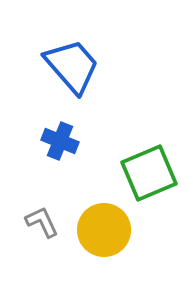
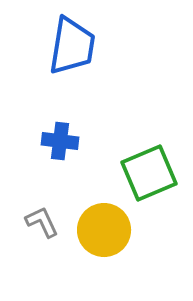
blue trapezoid: moved 20 px up; rotated 50 degrees clockwise
blue cross: rotated 15 degrees counterclockwise
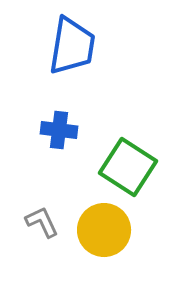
blue cross: moved 1 px left, 11 px up
green square: moved 21 px left, 6 px up; rotated 34 degrees counterclockwise
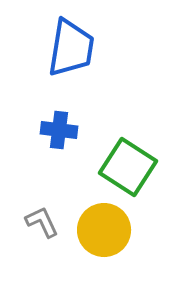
blue trapezoid: moved 1 px left, 2 px down
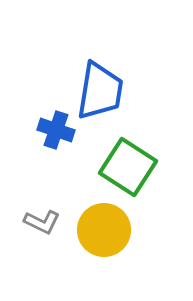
blue trapezoid: moved 29 px right, 43 px down
blue cross: moved 3 px left; rotated 12 degrees clockwise
gray L-shape: rotated 141 degrees clockwise
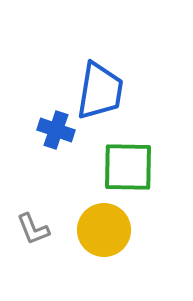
green square: rotated 32 degrees counterclockwise
gray L-shape: moved 9 px left, 7 px down; rotated 42 degrees clockwise
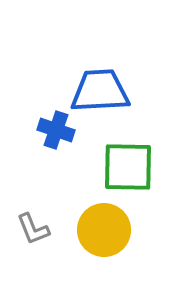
blue trapezoid: rotated 102 degrees counterclockwise
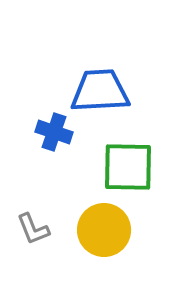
blue cross: moved 2 px left, 2 px down
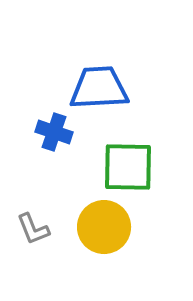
blue trapezoid: moved 1 px left, 3 px up
yellow circle: moved 3 px up
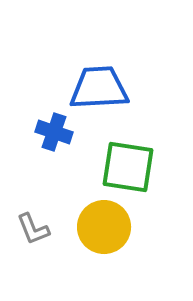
green square: rotated 8 degrees clockwise
